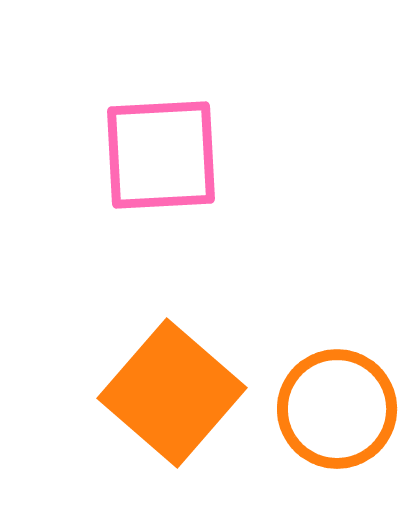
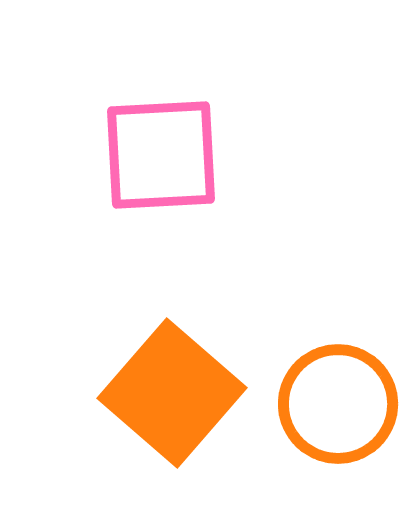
orange circle: moved 1 px right, 5 px up
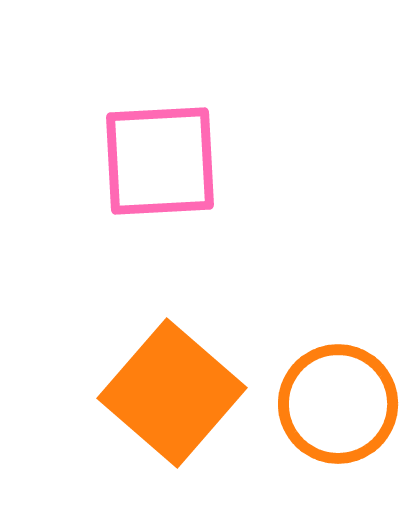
pink square: moved 1 px left, 6 px down
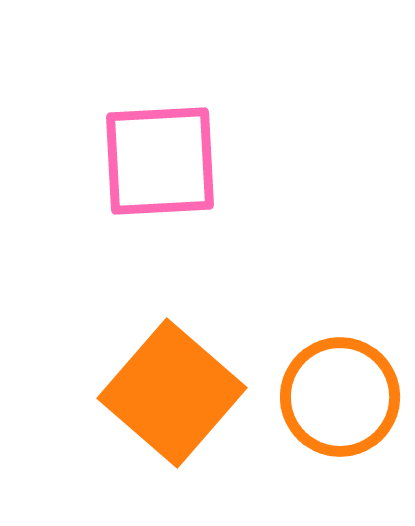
orange circle: moved 2 px right, 7 px up
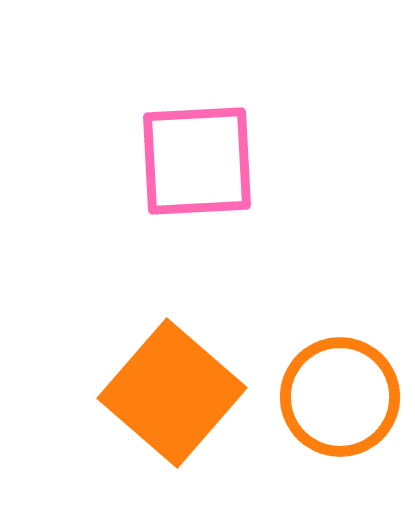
pink square: moved 37 px right
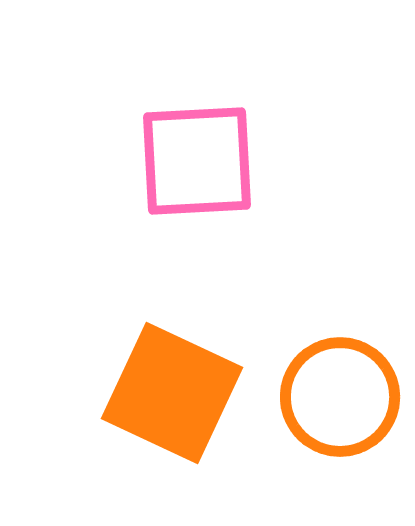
orange square: rotated 16 degrees counterclockwise
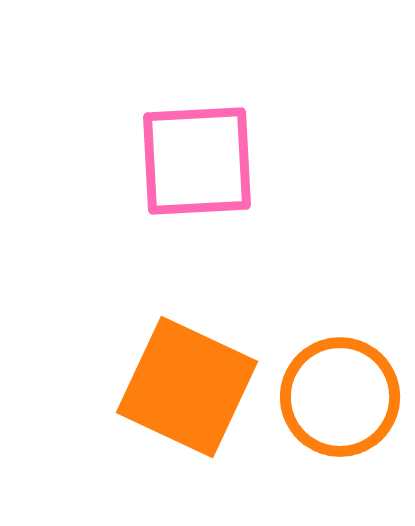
orange square: moved 15 px right, 6 px up
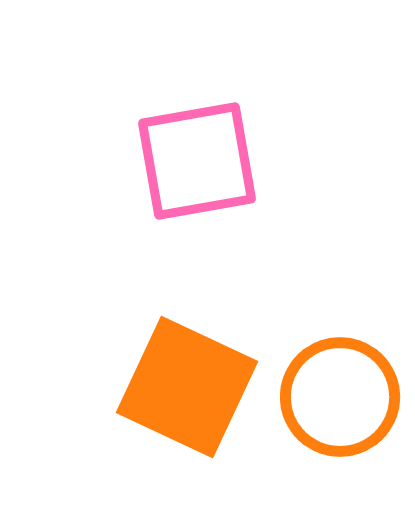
pink square: rotated 7 degrees counterclockwise
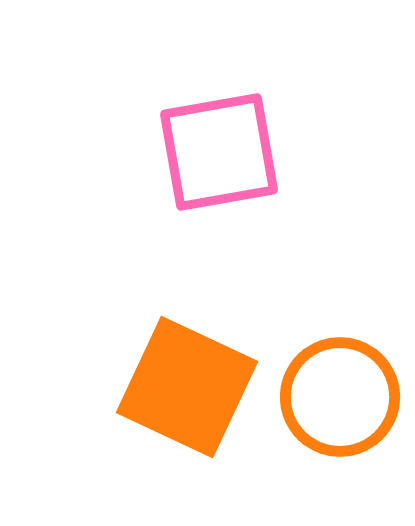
pink square: moved 22 px right, 9 px up
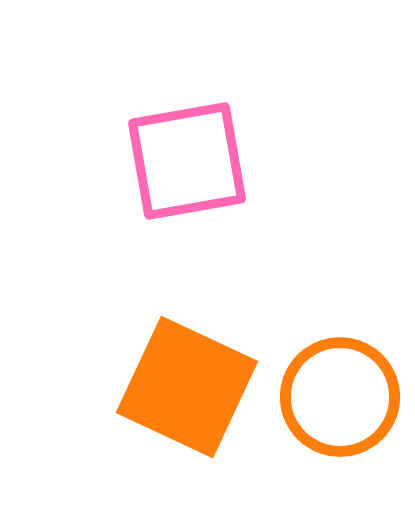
pink square: moved 32 px left, 9 px down
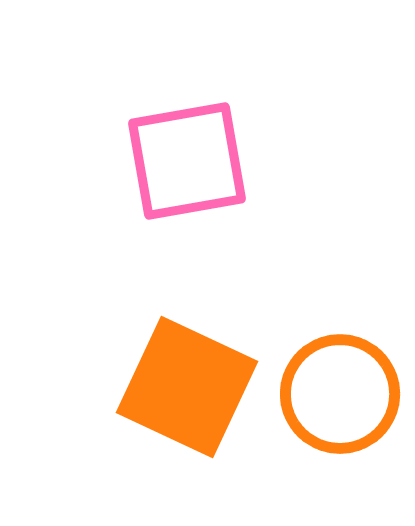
orange circle: moved 3 px up
